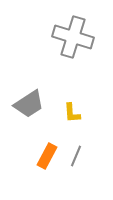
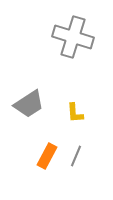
yellow L-shape: moved 3 px right
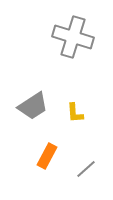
gray trapezoid: moved 4 px right, 2 px down
gray line: moved 10 px right, 13 px down; rotated 25 degrees clockwise
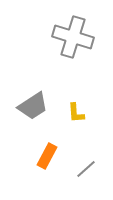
yellow L-shape: moved 1 px right
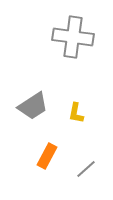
gray cross: rotated 9 degrees counterclockwise
yellow L-shape: rotated 15 degrees clockwise
